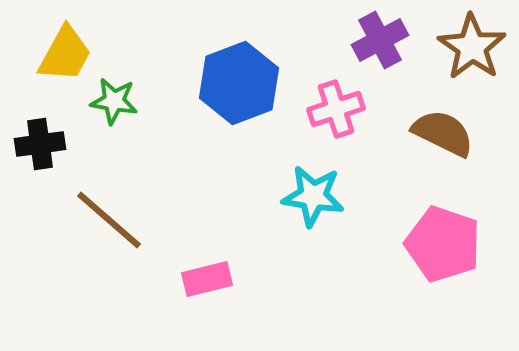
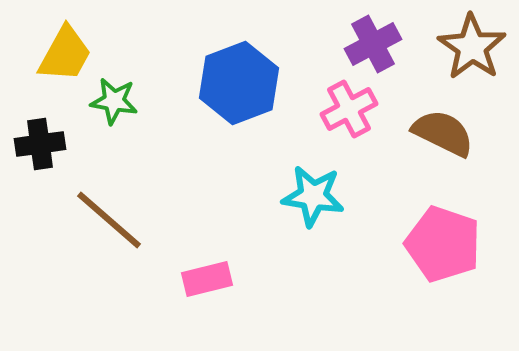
purple cross: moved 7 px left, 4 px down
pink cross: moved 13 px right; rotated 10 degrees counterclockwise
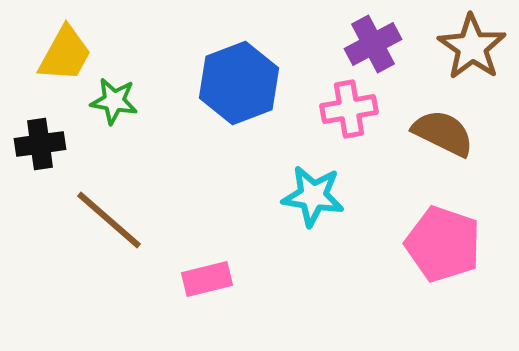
pink cross: rotated 18 degrees clockwise
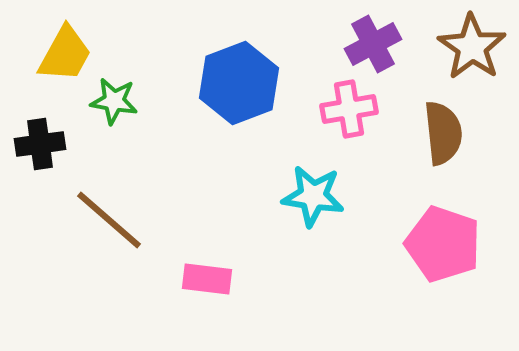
brown semicircle: rotated 58 degrees clockwise
pink rectangle: rotated 21 degrees clockwise
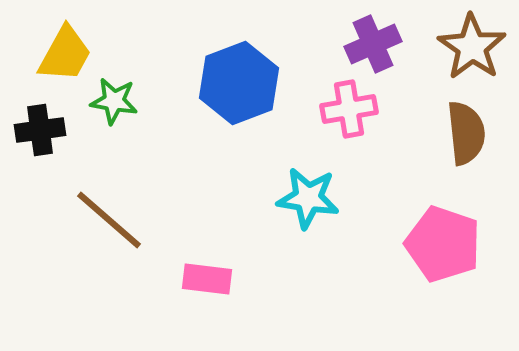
purple cross: rotated 4 degrees clockwise
brown semicircle: moved 23 px right
black cross: moved 14 px up
cyan star: moved 5 px left, 2 px down
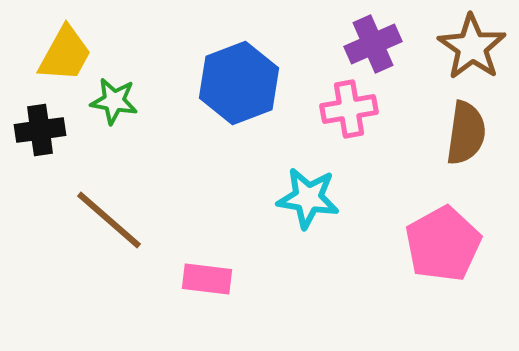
brown semicircle: rotated 14 degrees clockwise
pink pentagon: rotated 24 degrees clockwise
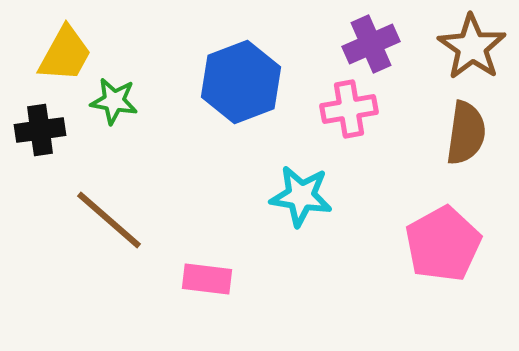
purple cross: moved 2 px left
blue hexagon: moved 2 px right, 1 px up
cyan star: moved 7 px left, 2 px up
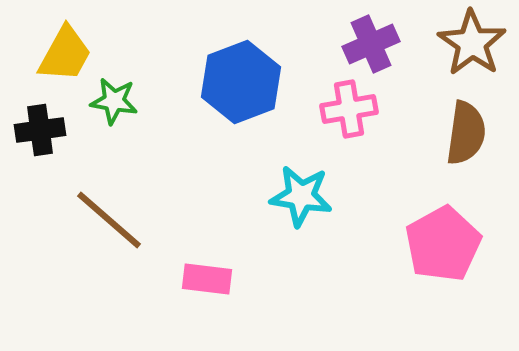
brown star: moved 4 px up
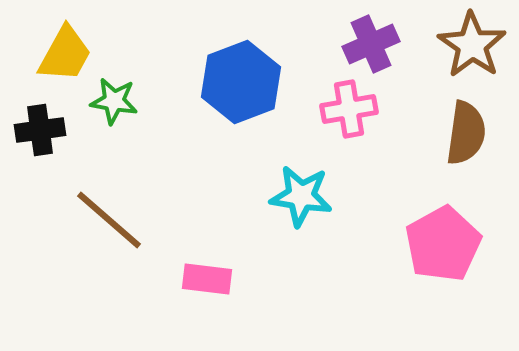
brown star: moved 2 px down
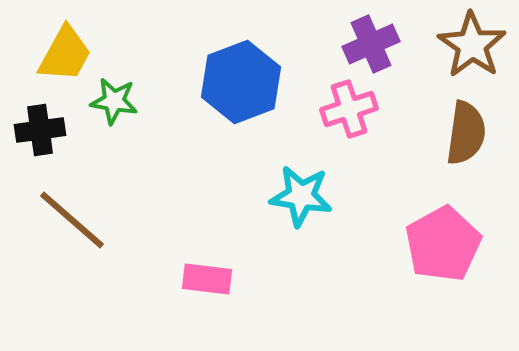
pink cross: rotated 8 degrees counterclockwise
brown line: moved 37 px left
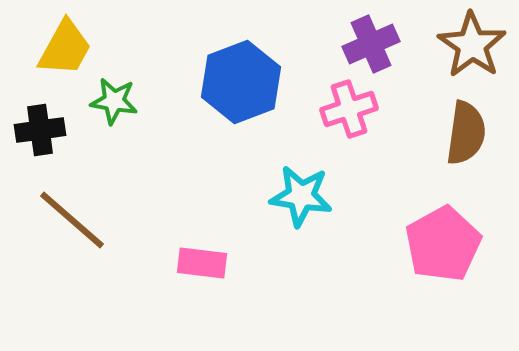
yellow trapezoid: moved 6 px up
pink rectangle: moved 5 px left, 16 px up
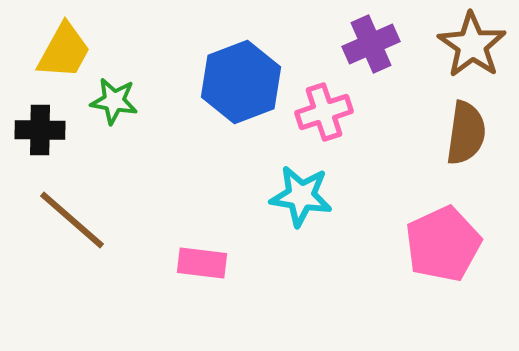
yellow trapezoid: moved 1 px left, 3 px down
pink cross: moved 25 px left, 3 px down
black cross: rotated 9 degrees clockwise
pink pentagon: rotated 4 degrees clockwise
